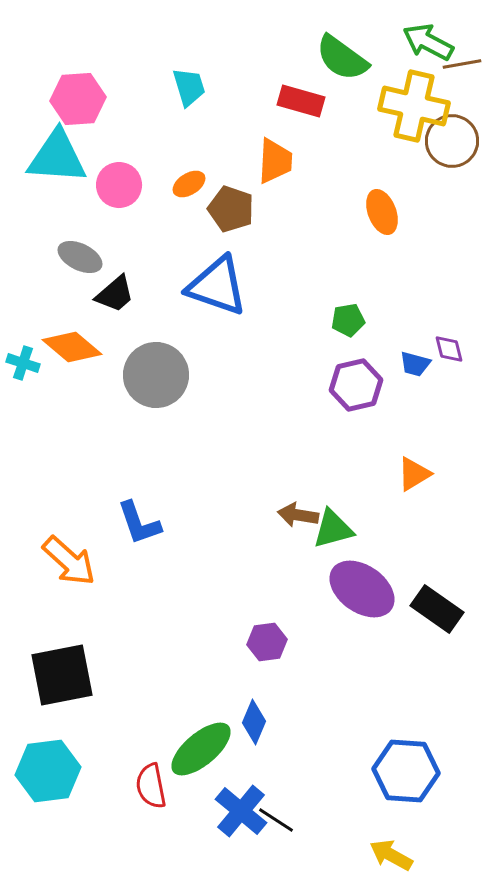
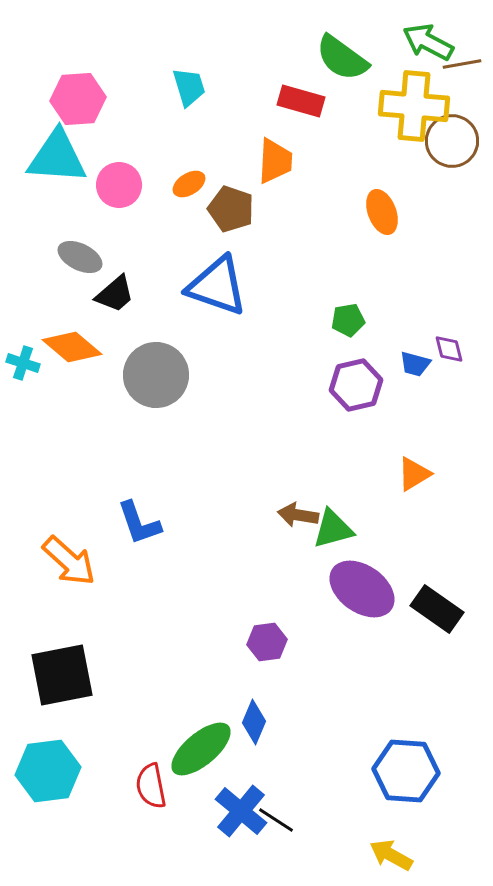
yellow cross at (414, 106): rotated 8 degrees counterclockwise
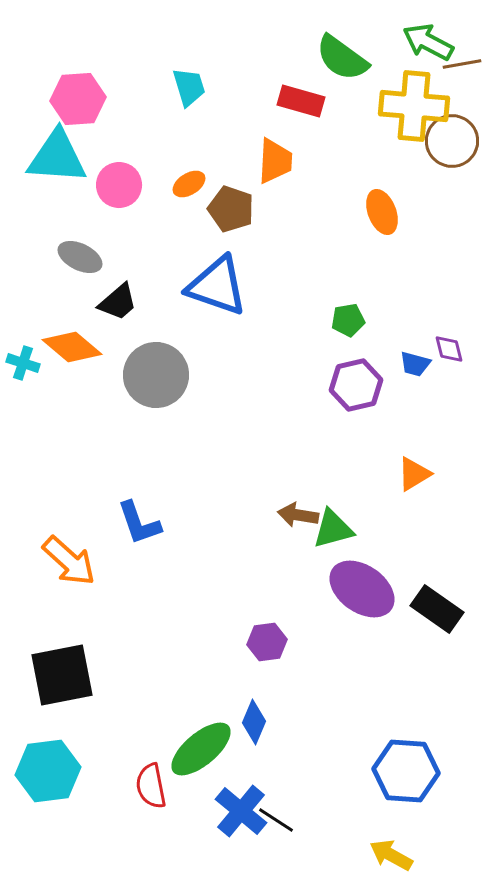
black trapezoid at (115, 294): moved 3 px right, 8 px down
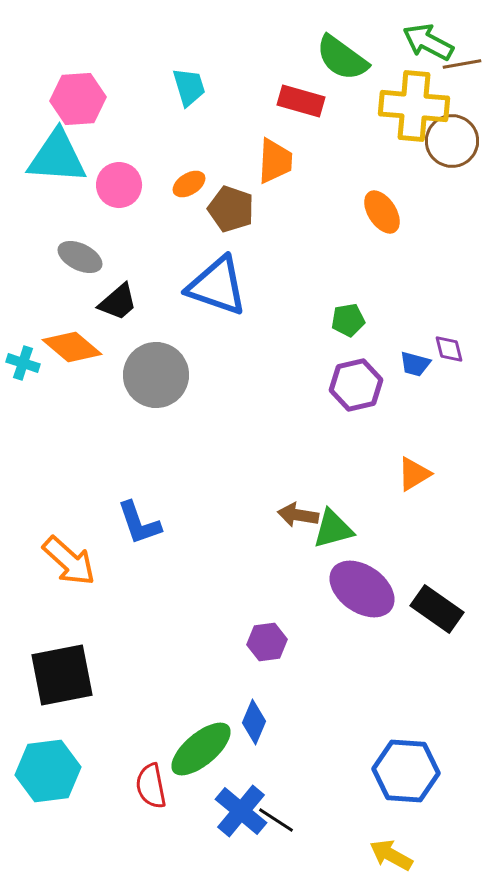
orange ellipse at (382, 212): rotated 12 degrees counterclockwise
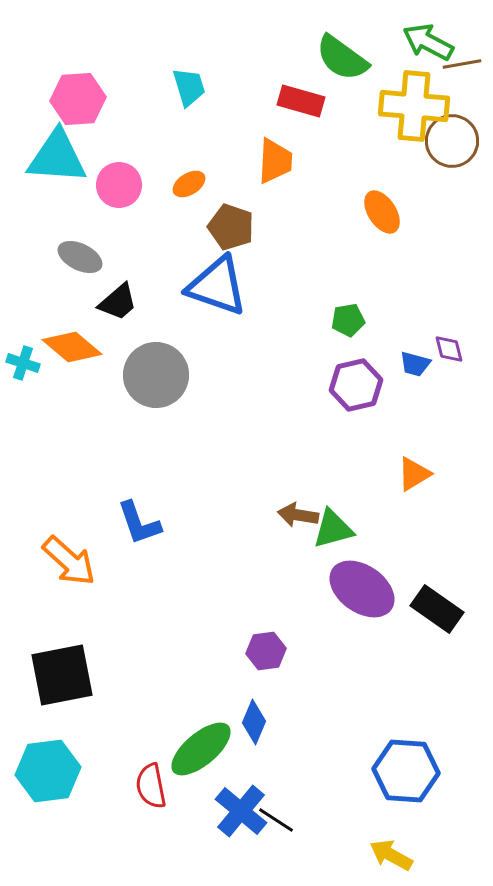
brown pentagon at (231, 209): moved 18 px down
purple hexagon at (267, 642): moved 1 px left, 9 px down
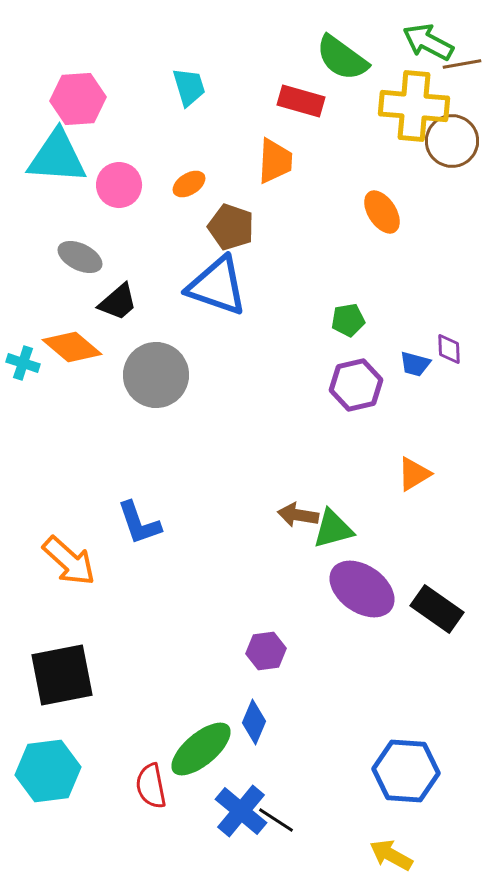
purple diamond at (449, 349): rotated 12 degrees clockwise
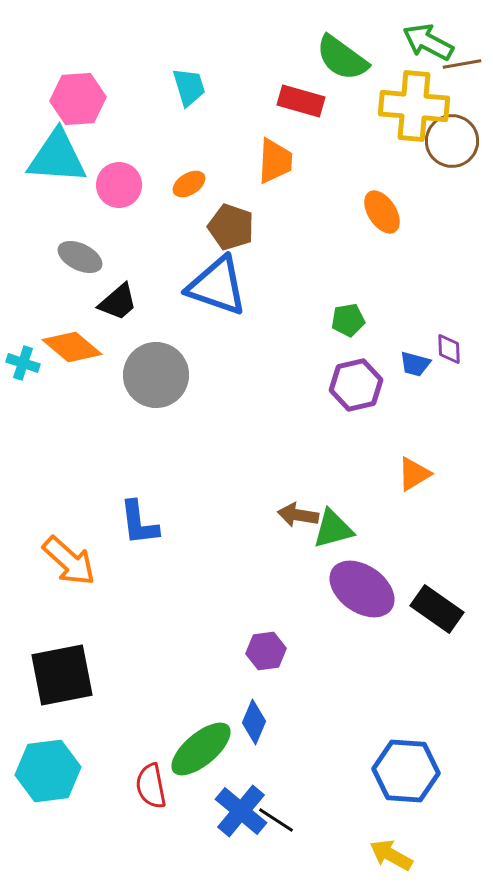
blue L-shape at (139, 523): rotated 12 degrees clockwise
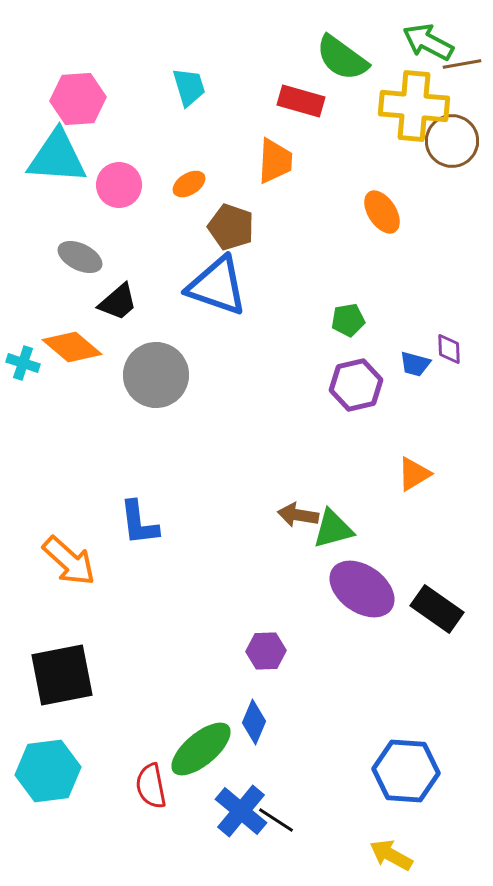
purple hexagon at (266, 651): rotated 6 degrees clockwise
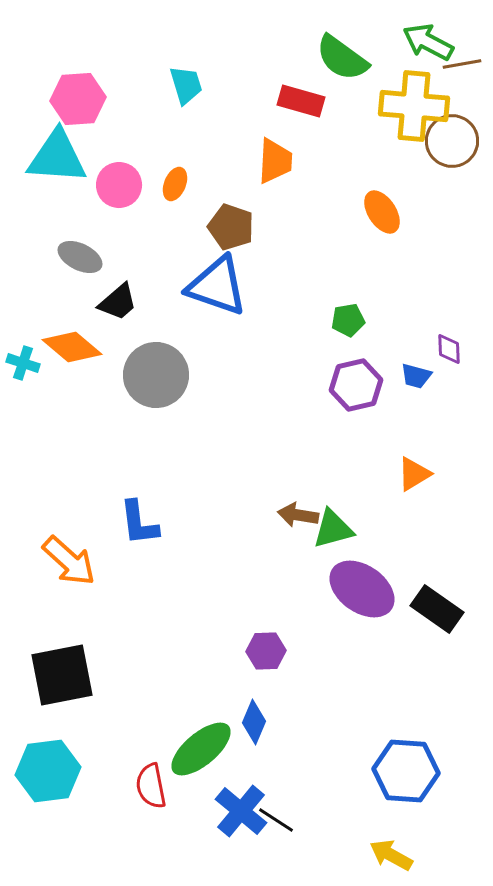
cyan trapezoid at (189, 87): moved 3 px left, 2 px up
orange ellipse at (189, 184): moved 14 px left; rotated 36 degrees counterclockwise
blue trapezoid at (415, 364): moved 1 px right, 12 px down
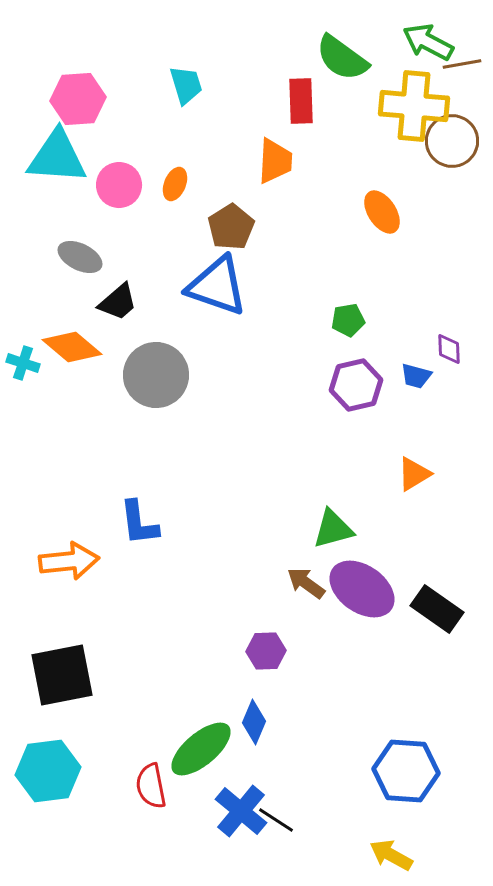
red rectangle at (301, 101): rotated 72 degrees clockwise
brown pentagon at (231, 227): rotated 21 degrees clockwise
brown arrow at (298, 515): moved 8 px right, 68 px down; rotated 27 degrees clockwise
orange arrow at (69, 561): rotated 48 degrees counterclockwise
